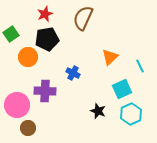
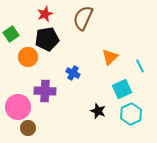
pink circle: moved 1 px right, 2 px down
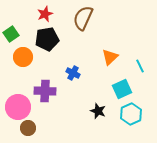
orange circle: moved 5 px left
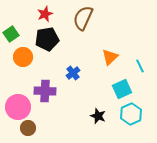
blue cross: rotated 24 degrees clockwise
black star: moved 5 px down
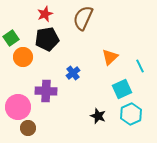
green square: moved 4 px down
purple cross: moved 1 px right
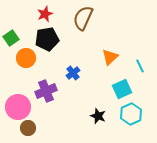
orange circle: moved 3 px right, 1 px down
purple cross: rotated 25 degrees counterclockwise
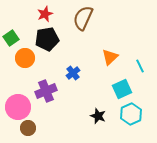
orange circle: moved 1 px left
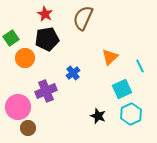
red star: rotated 21 degrees counterclockwise
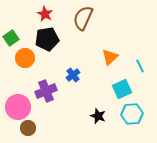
blue cross: moved 2 px down
cyan hexagon: moved 1 px right; rotated 20 degrees clockwise
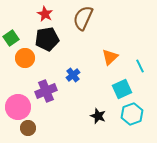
cyan hexagon: rotated 15 degrees counterclockwise
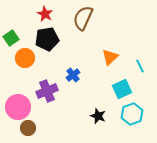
purple cross: moved 1 px right
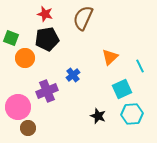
red star: rotated 14 degrees counterclockwise
green square: rotated 35 degrees counterclockwise
cyan hexagon: rotated 15 degrees clockwise
